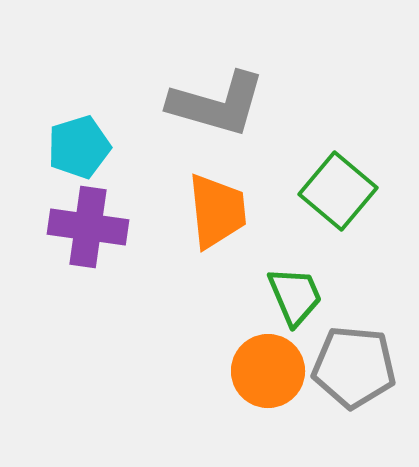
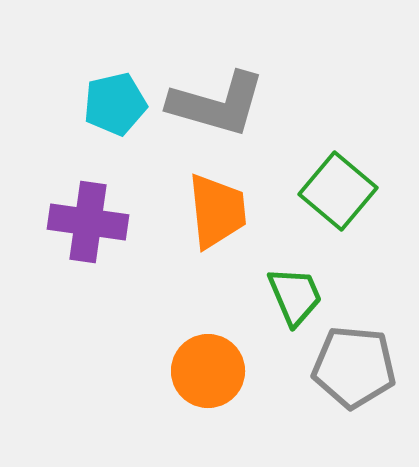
cyan pentagon: moved 36 px right, 43 px up; rotated 4 degrees clockwise
purple cross: moved 5 px up
orange circle: moved 60 px left
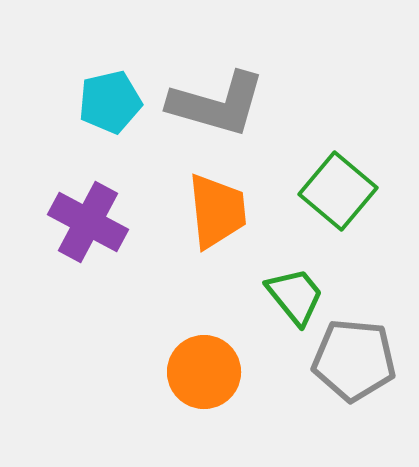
cyan pentagon: moved 5 px left, 2 px up
purple cross: rotated 20 degrees clockwise
green trapezoid: rotated 16 degrees counterclockwise
gray pentagon: moved 7 px up
orange circle: moved 4 px left, 1 px down
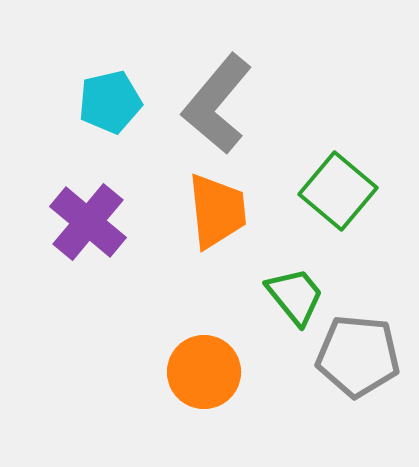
gray L-shape: rotated 114 degrees clockwise
purple cross: rotated 12 degrees clockwise
gray pentagon: moved 4 px right, 4 px up
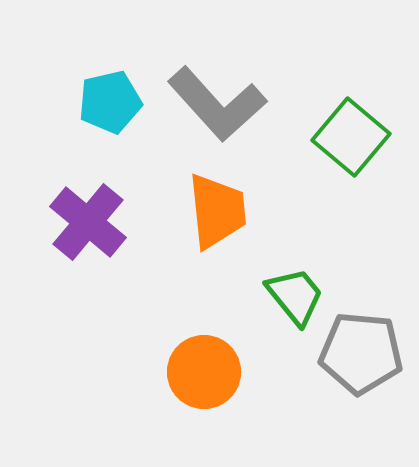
gray L-shape: rotated 82 degrees counterclockwise
green square: moved 13 px right, 54 px up
gray pentagon: moved 3 px right, 3 px up
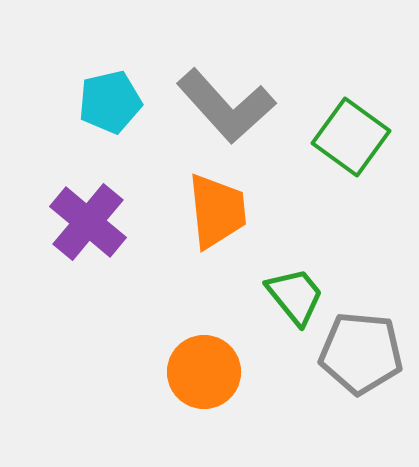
gray L-shape: moved 9 px right, 2 px down
green square: rotated 4 degrees counterclockwise
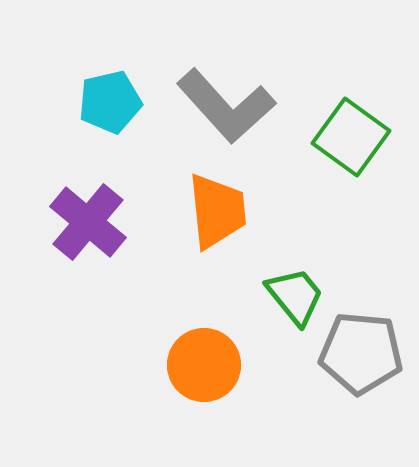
orange circle: moved 7 px up
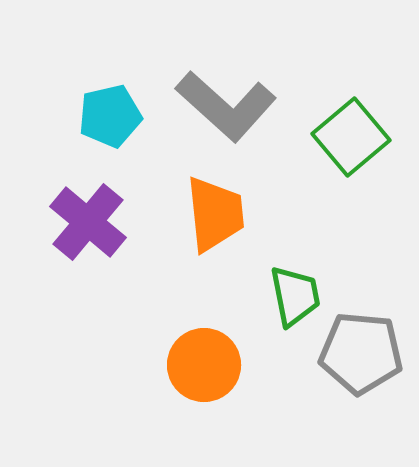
cyan pentagon: moved 14 px down
gray L-shape: rotated 6 degrees counterclockwise
green square: rotated 14 degrees clockwise
orange trapezoid: moved 2 px left, 3 px down
green trapezoid: rotated 28 degrees clockwise
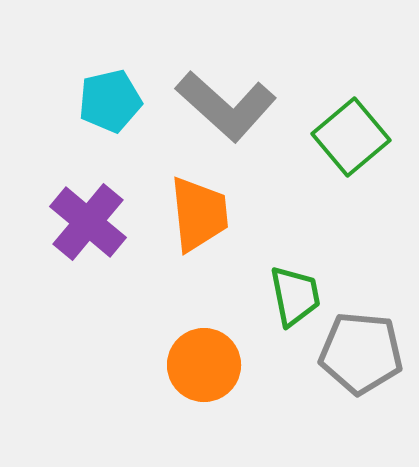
cyan pentagon: moved 15 px up
orange trapezoid: moved 16 px left
